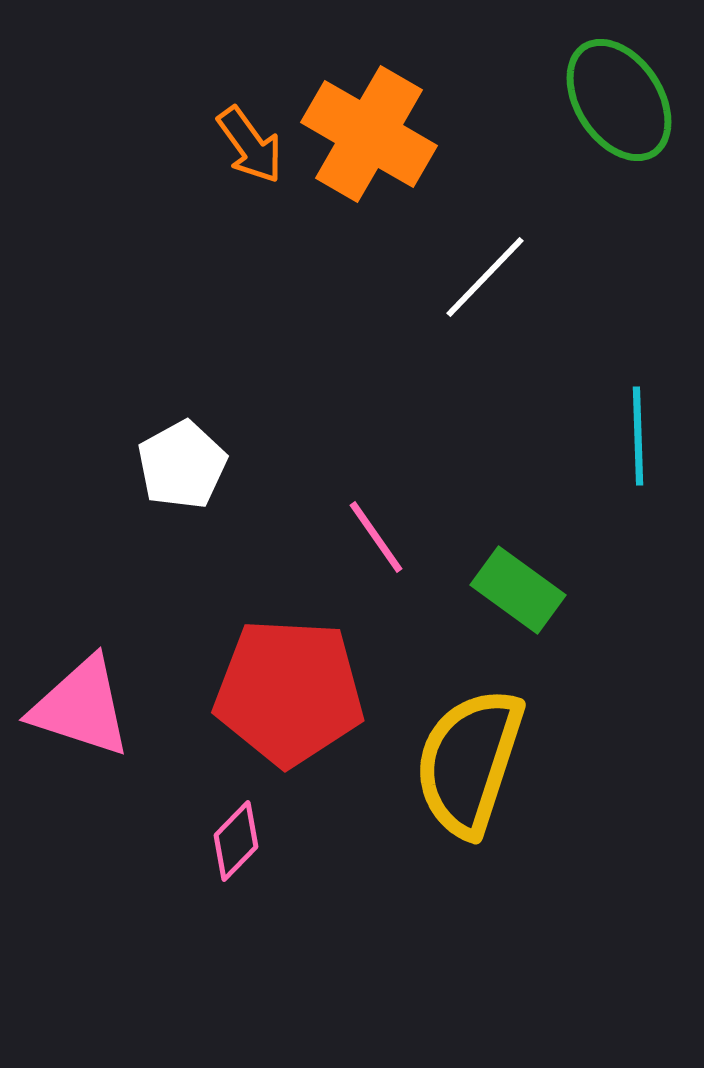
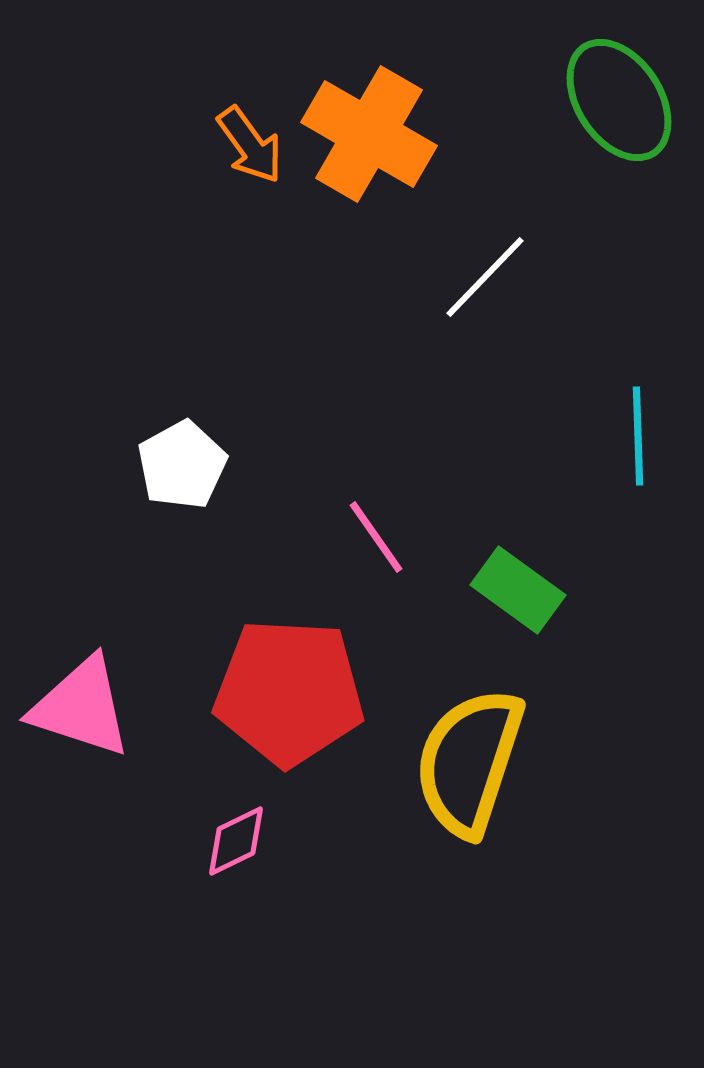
pink diamond: rotated 20 degrees clockwise
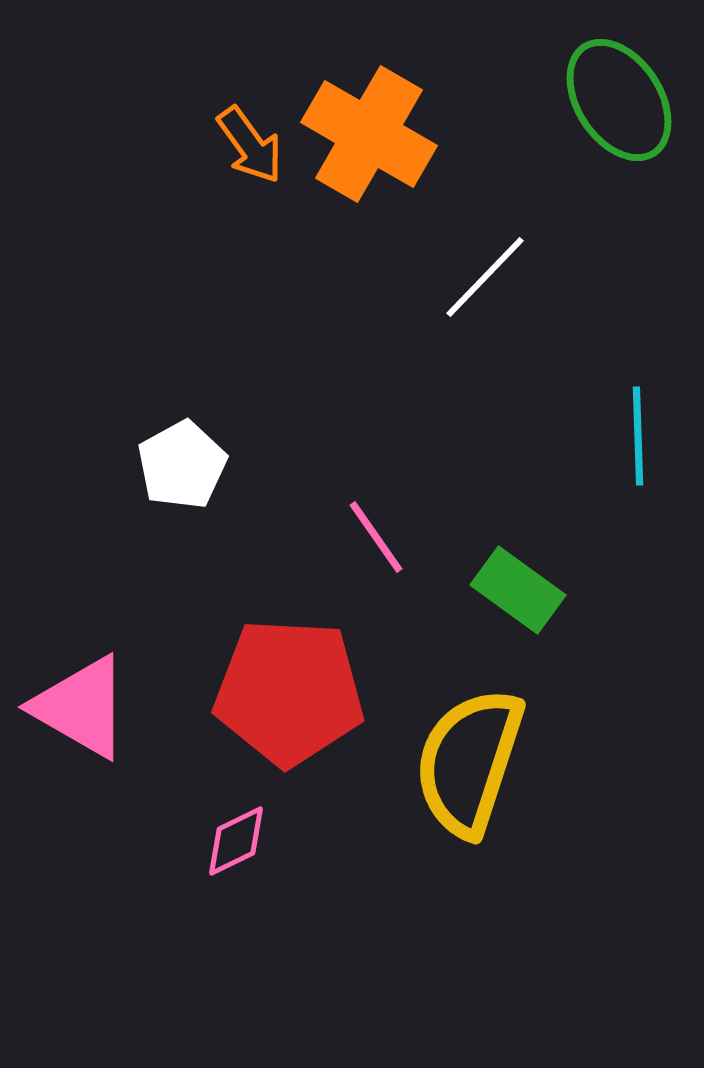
pink triangle: rotated 12 degrees clockwise
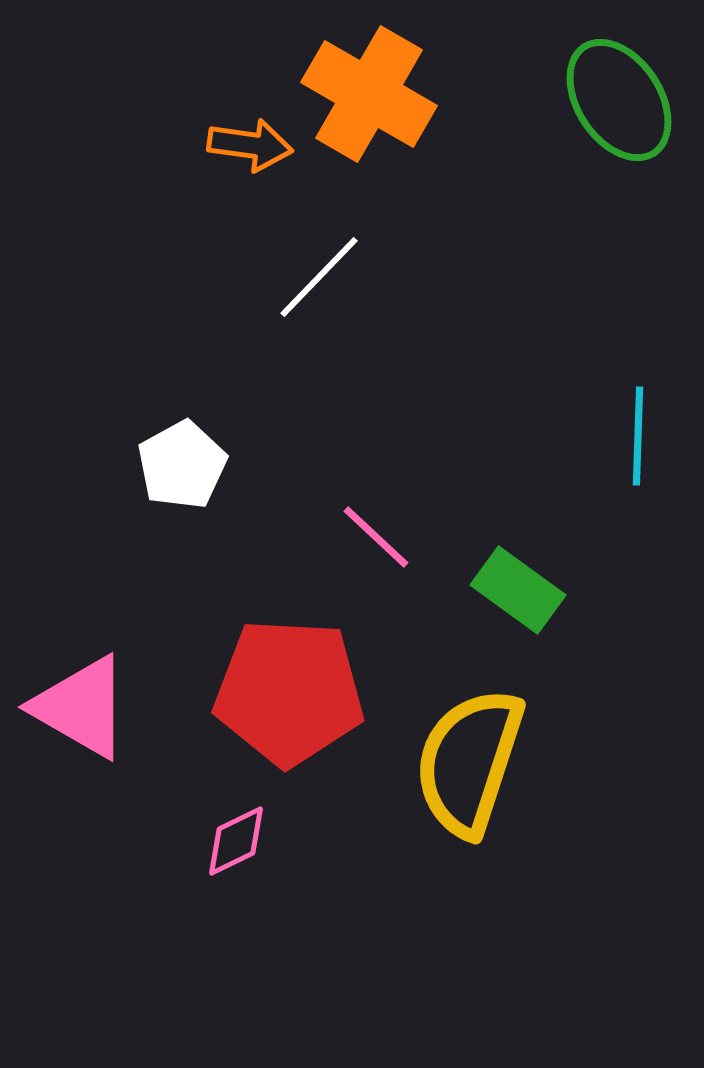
orange cross: moved 40 px up
orange arrow: rotated 46 degrees counterclockwise
white line: moved 166 px left
cyan line: rotated 4 degrees clockwise
pink line: rotated 12 degrees counterclockwise
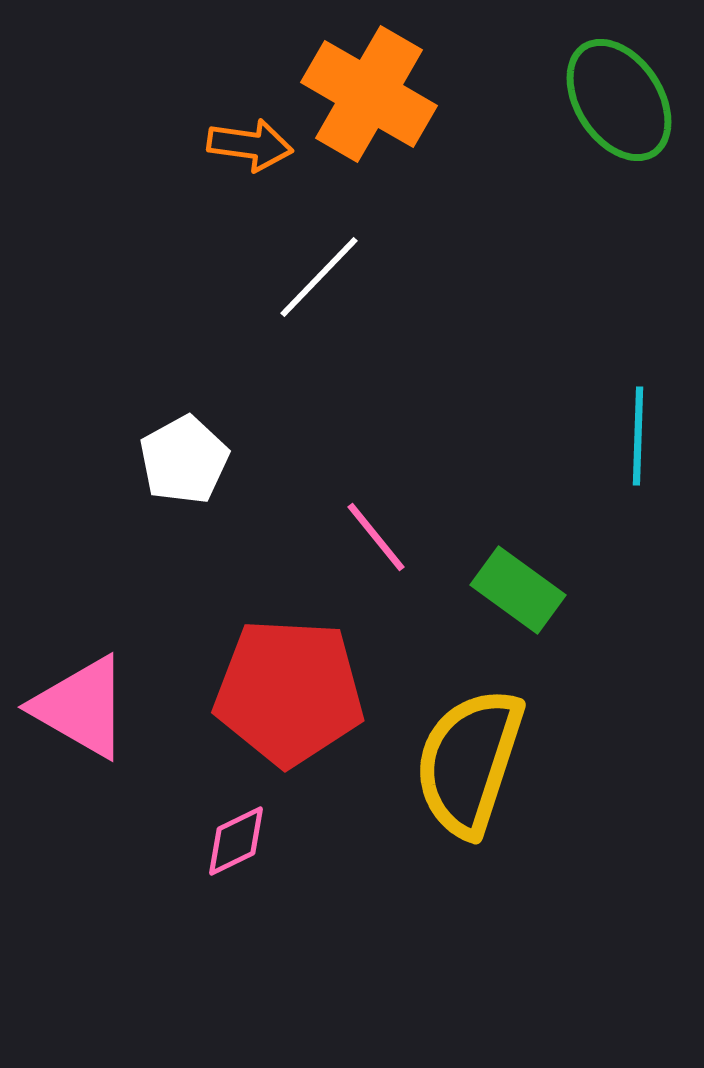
white pentagon: moved 2 px right, 5 px up
pink line: rotated 8 degrees clockwise
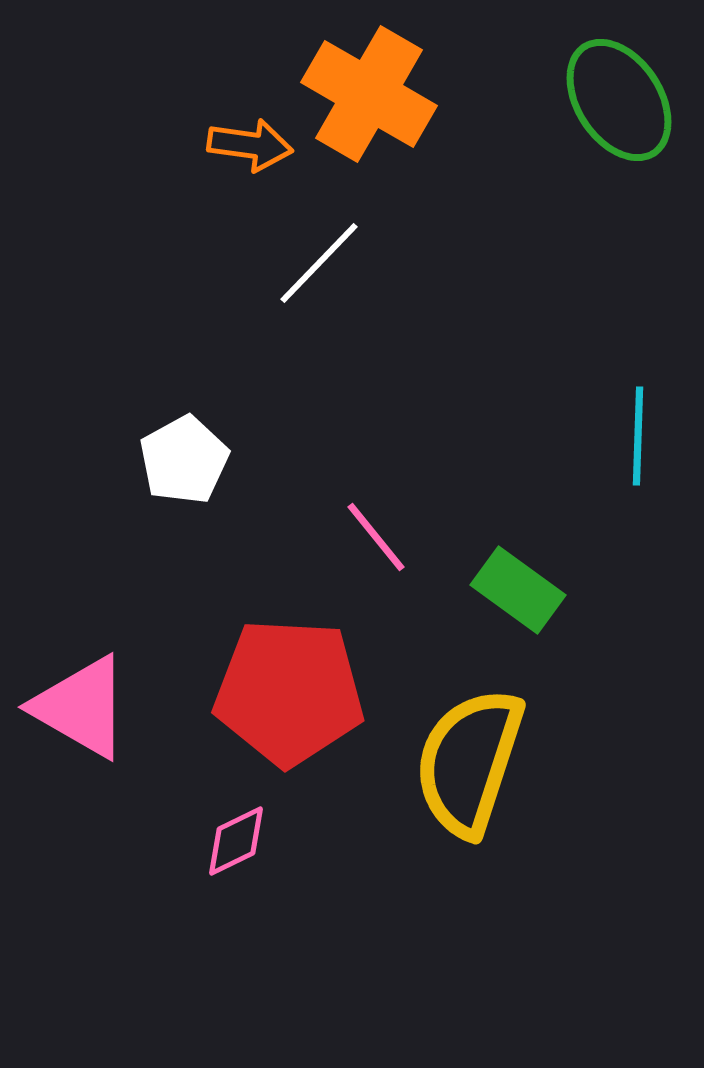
white line: moved 14 px up
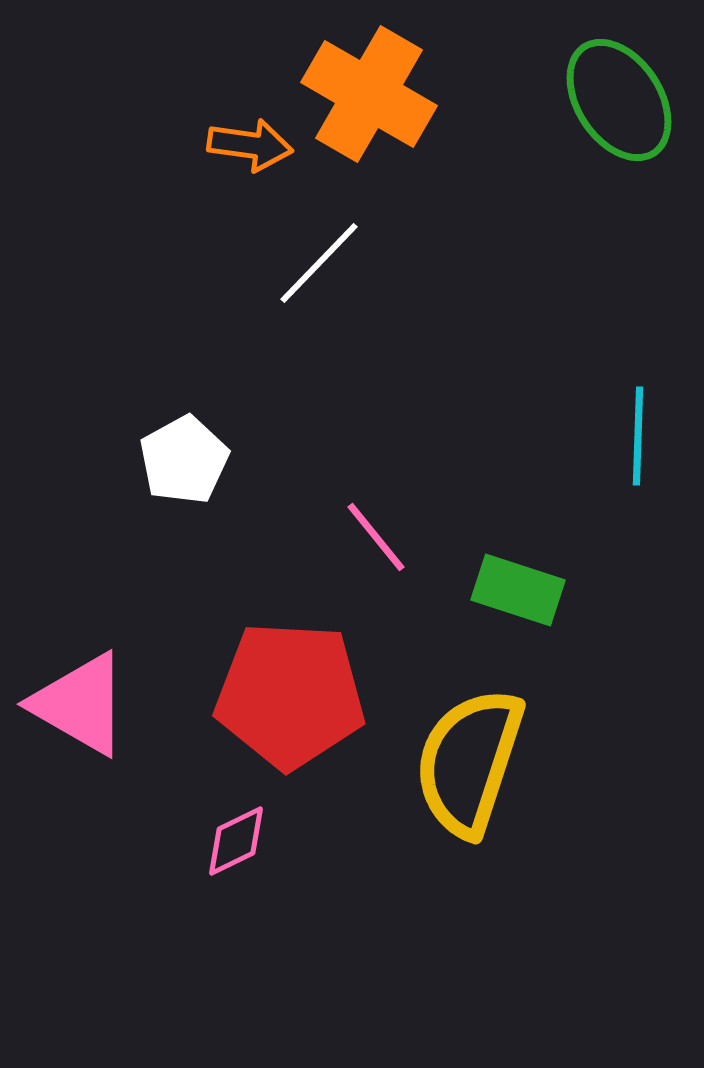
green rectangle: rotated 18 degrees counterclockwise
red pentagon: moved 1 px right, 3 px down
pink triangle: moved 1 px left, 3 px up
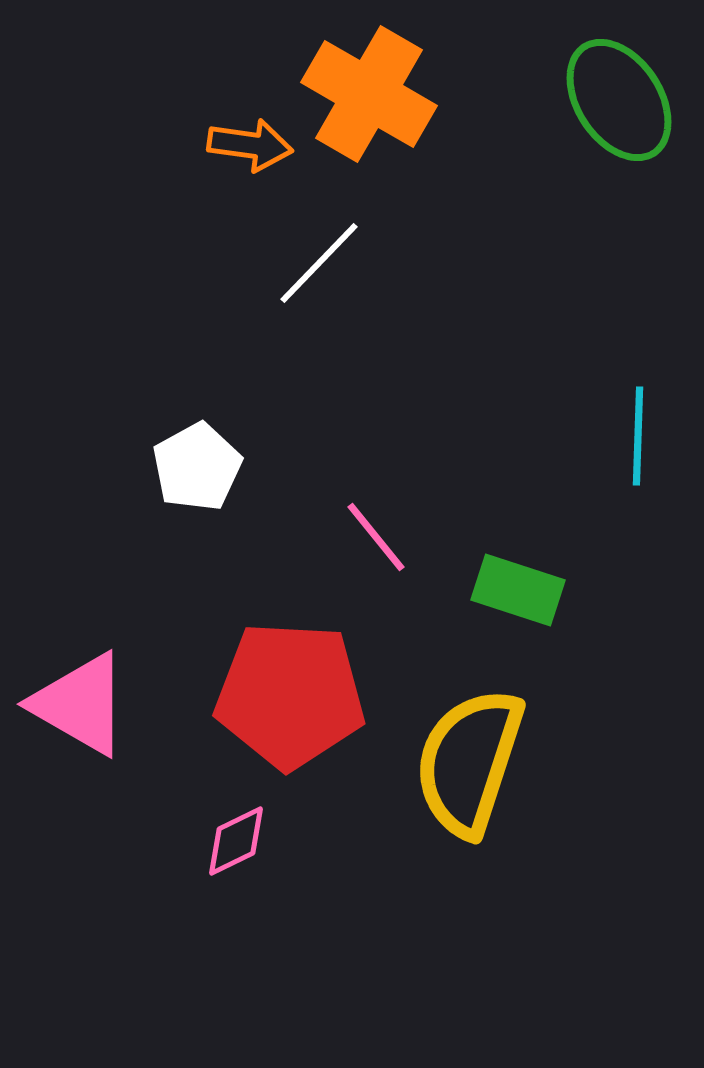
white pentagon: moved 13 px right, 7 px down
